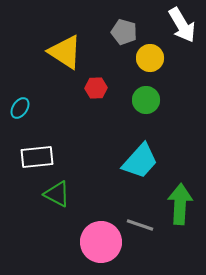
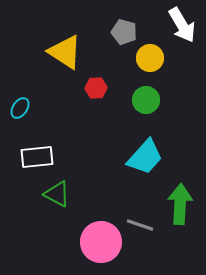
cyan trapezoid: moved 5 px right, 4 px up
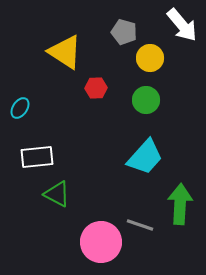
white arrow: rotated 9 degrees counterclockwise
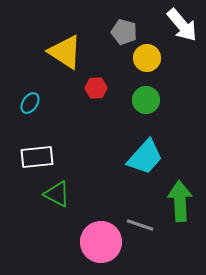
yellow circle: moved 3 px left
cyan ellipse: moved 10 px right, 5 px up
green arrow: moved 3 px up; rotated 6 degrees counterclockwise
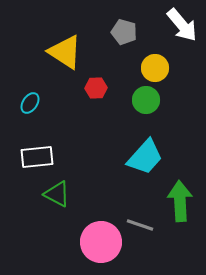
yellow circle: moved 8 px right, 10 px down
